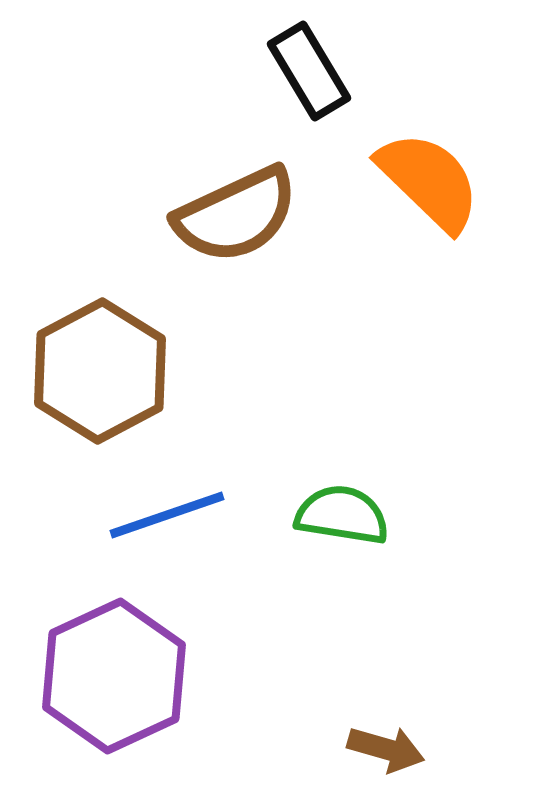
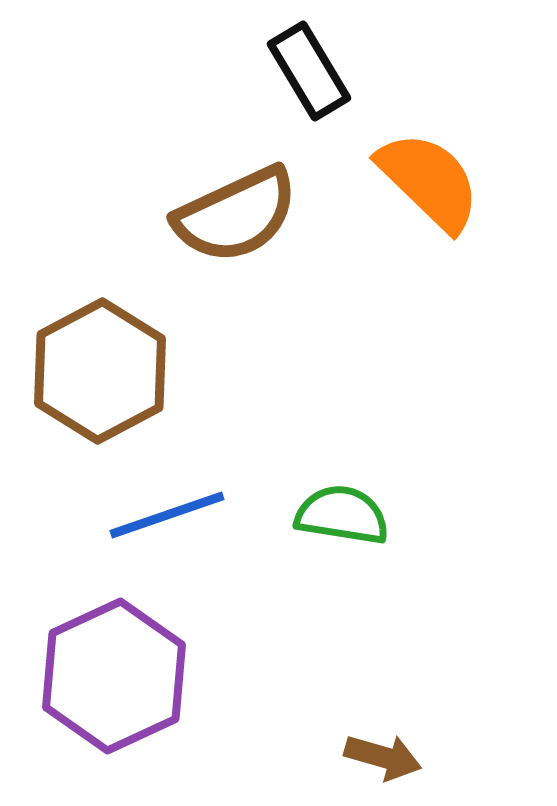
brown arrow: moved 3 px left, 8 px down
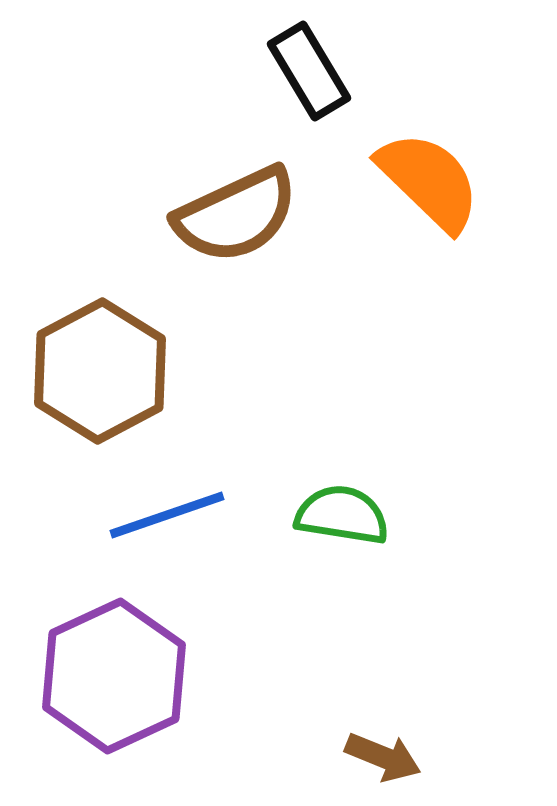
brown arrow: rotated 6 degrees clockwise
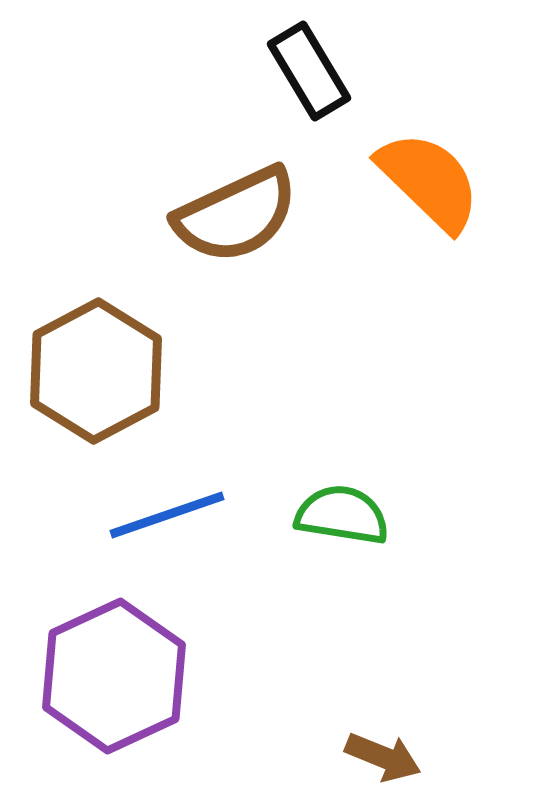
brown hexagon: moved 4 px left
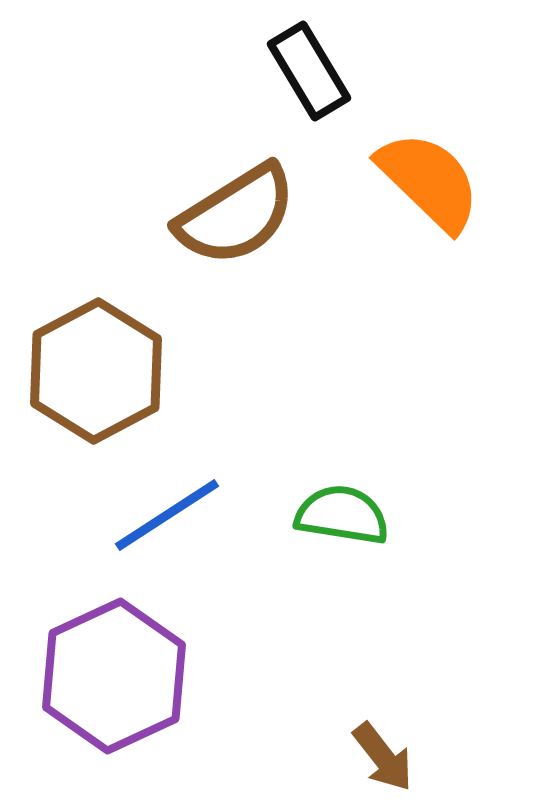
brown semicircle: rotated 7 degrees counterclockwise
blue line: rotated 14 degrees counterclockwise
brown arrow: rotated 30 degrees clockwise
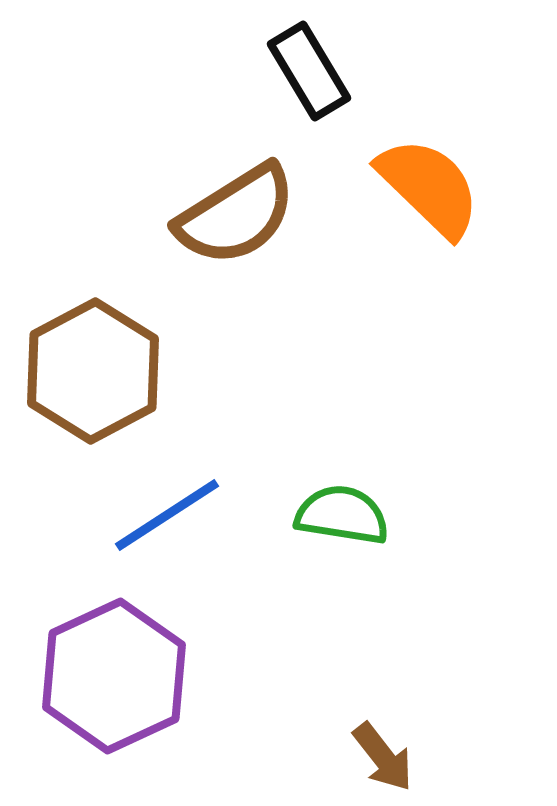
orange semicircle: moved 6 px down
brown hexagon: moved 3 px left
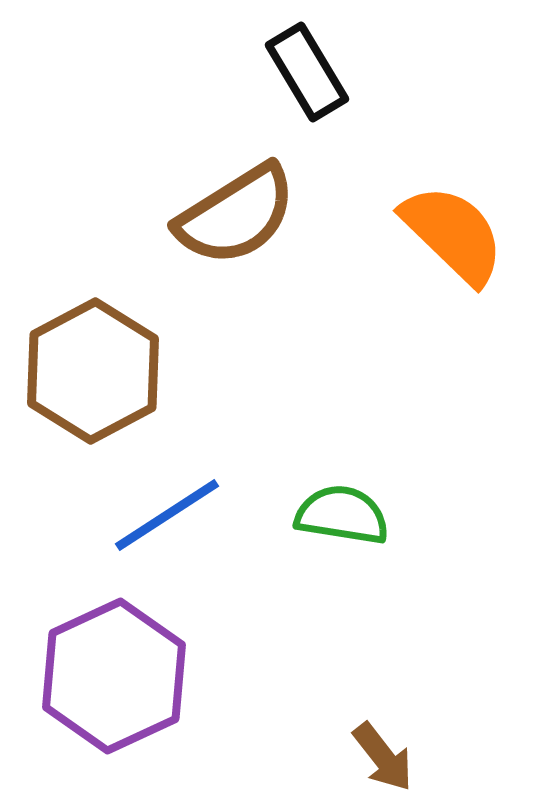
black rectangle: moved 2 px left, 1 px down
orange semicircle: moved 24 px right, 47 px down
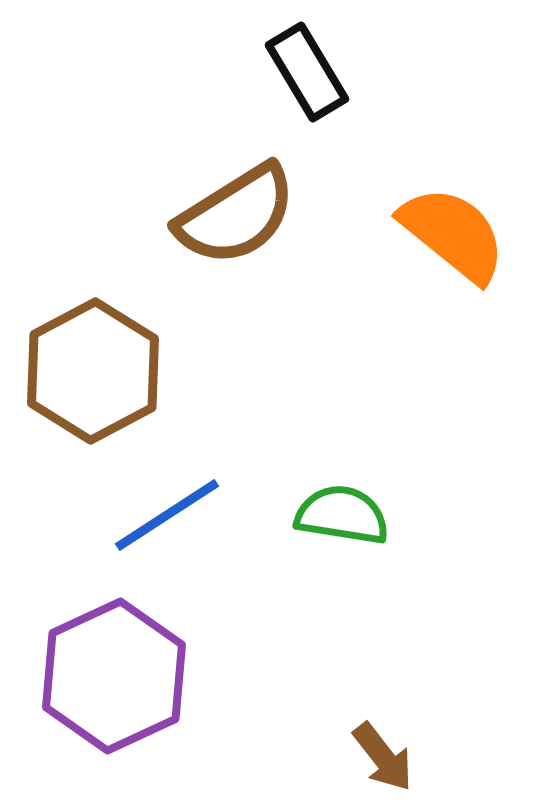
orange semicircle: rotated 5 degrees counterclockwise
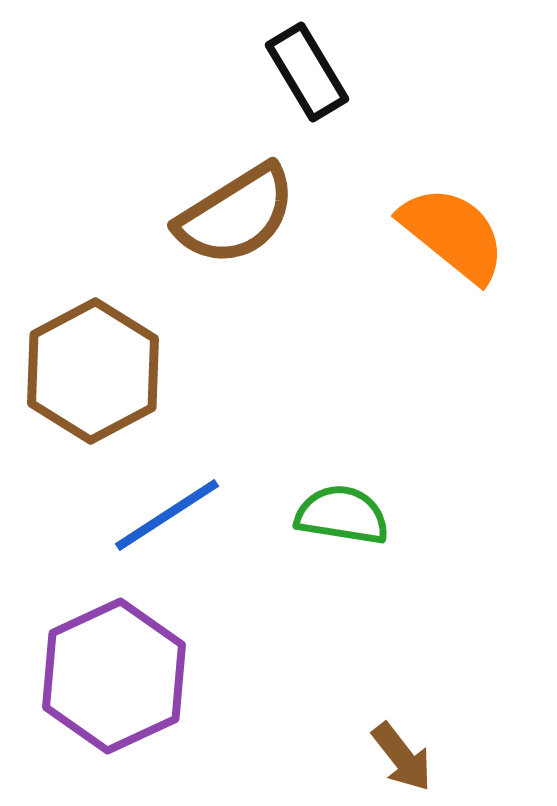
brown arrow: moved 19 px right
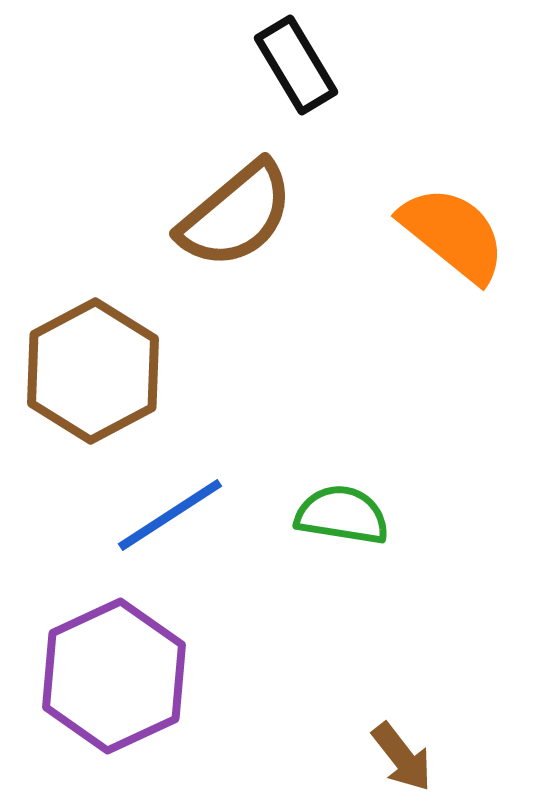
black rectangle: moved 11 px left, 7 px up
brown semicircle: rotated 8 degrees counterclockwise
blue line: moved 3 px right
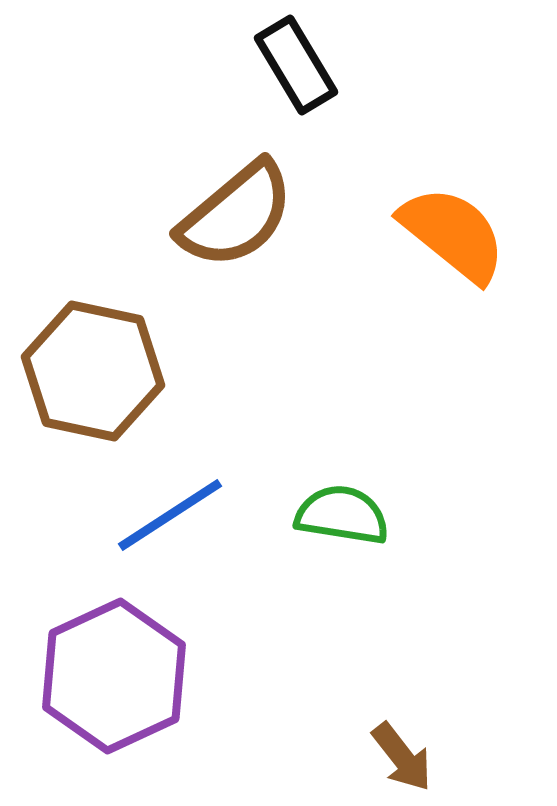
brown hexagon: rotated 20 degrees counterclockwise
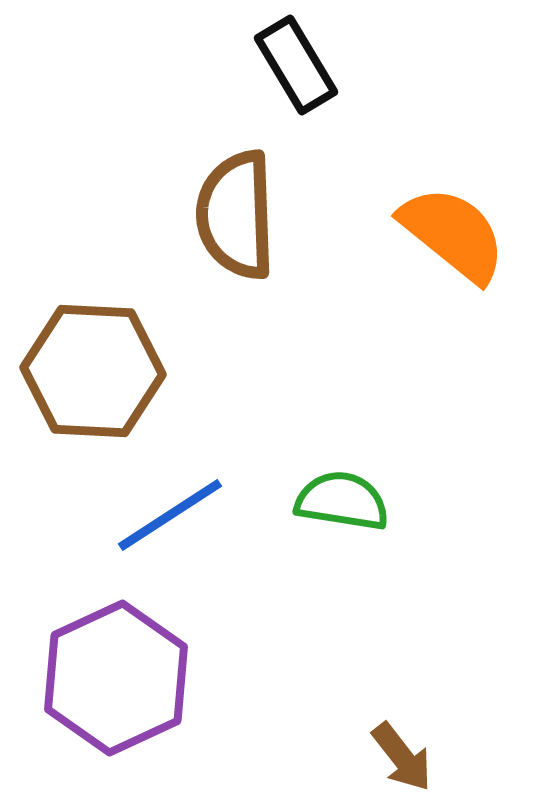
brown semicircle: rotated 128 degrees clockwise
brown hexagon: rotated 9 degrees counterclockwise
green semicircle: moved 14 px up
purple hexagon: moved 2 px right, 2 px down
